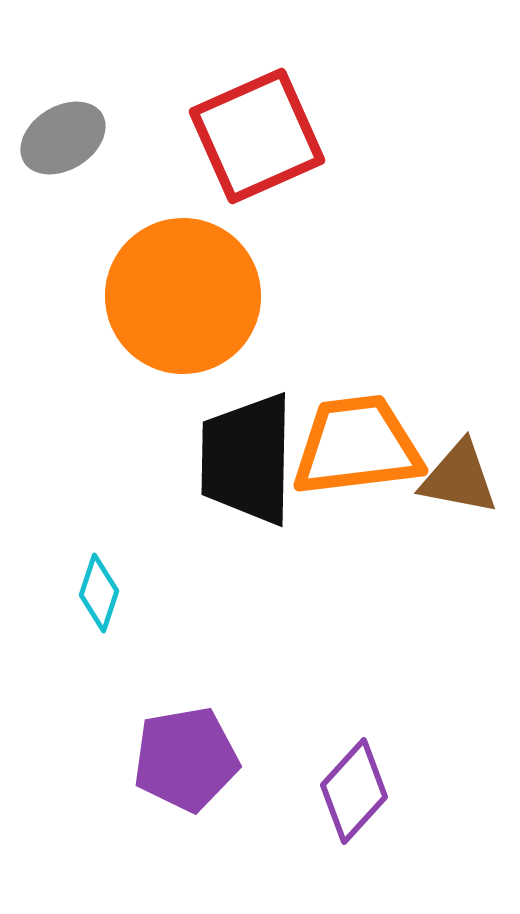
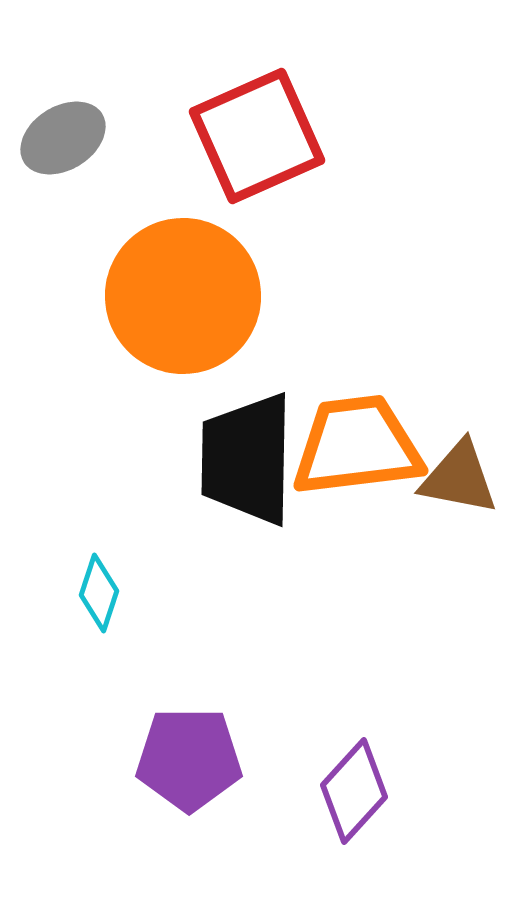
purple pentagon: moved 3 px right; rotated 10 degrees clockwise
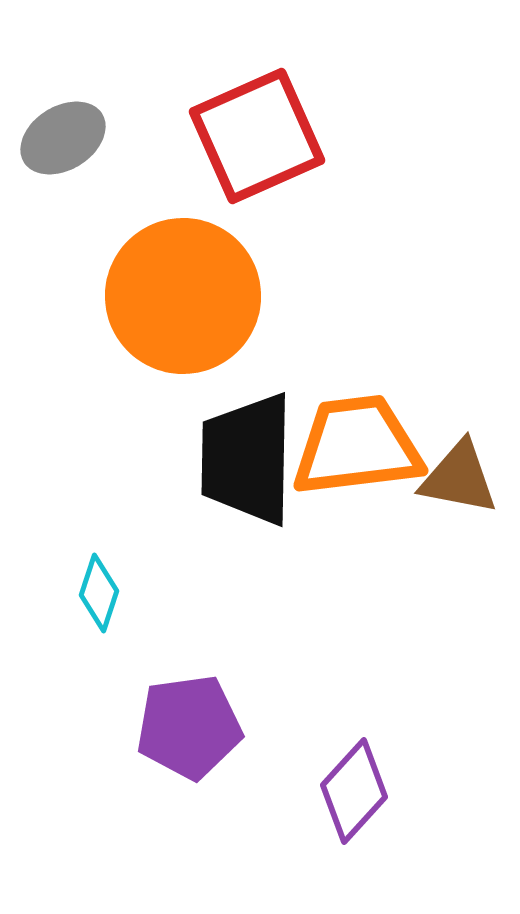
purple pentagon: moved 32 px up; rotated 8 degrees counterclockwise
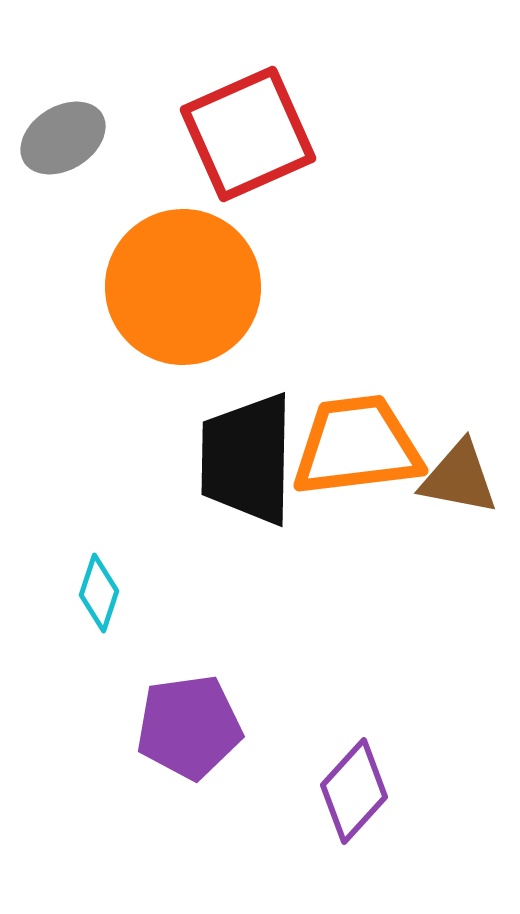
red square: moved 9 px left, 2 px up
orange circle: moved 9 px up
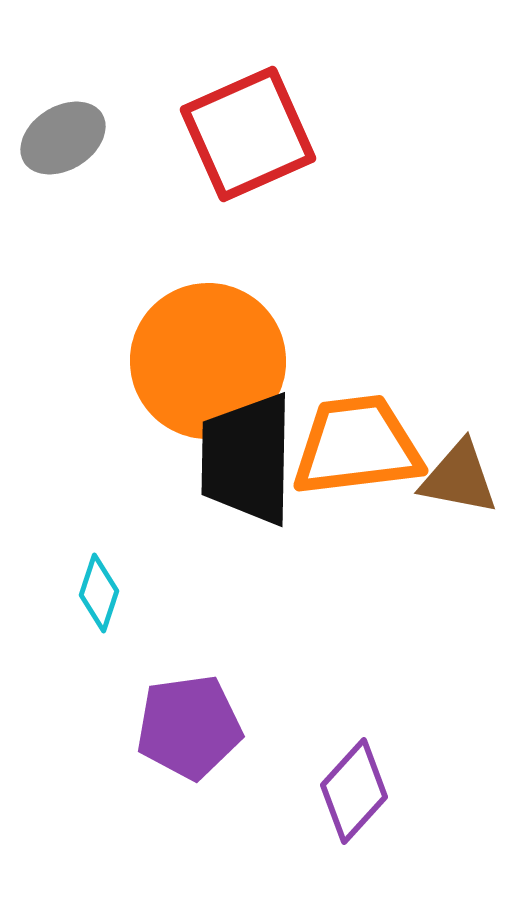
orange circle: moved 25 px right, 74 px down
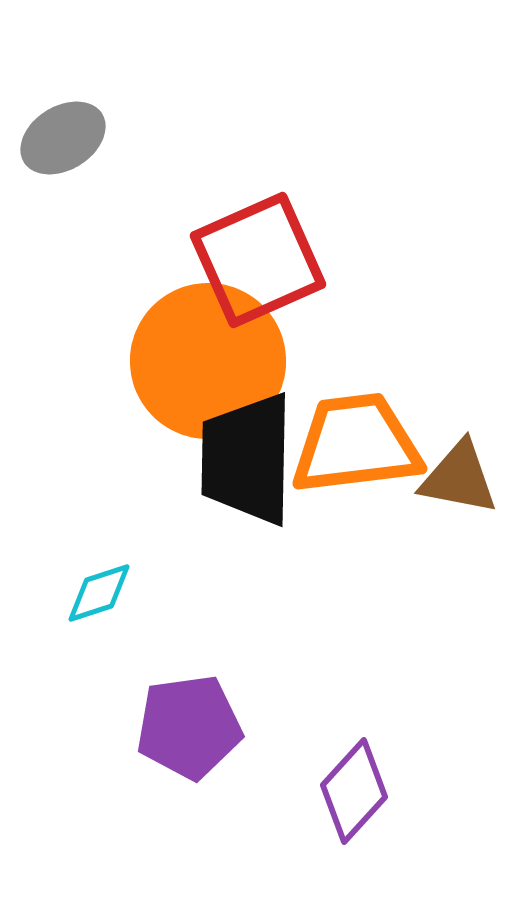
red square: moved 10 px right, 126 px down
orange trapezoid: moved 1 px left, 2 px up
cyan diamond: rotated 54 degrees clockwise
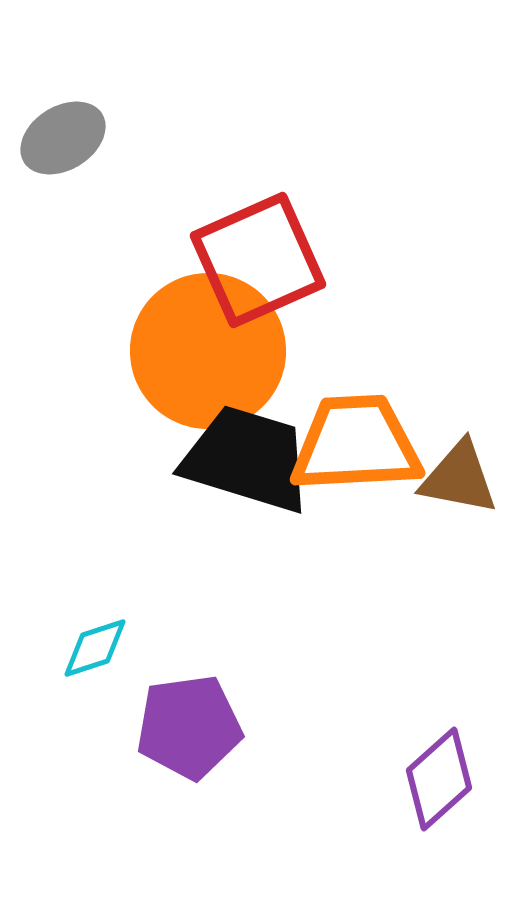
orange circle: moved 10 px up
orange trapezoid: rotated 4 degrees clockwise
black trapezoid: rotated 106 degrees clockwise
cyan diamond: moved 4 px left, 55 px down
purple diamond: moved 85 px right, 12 px up; rotated 6 degrees clockwise
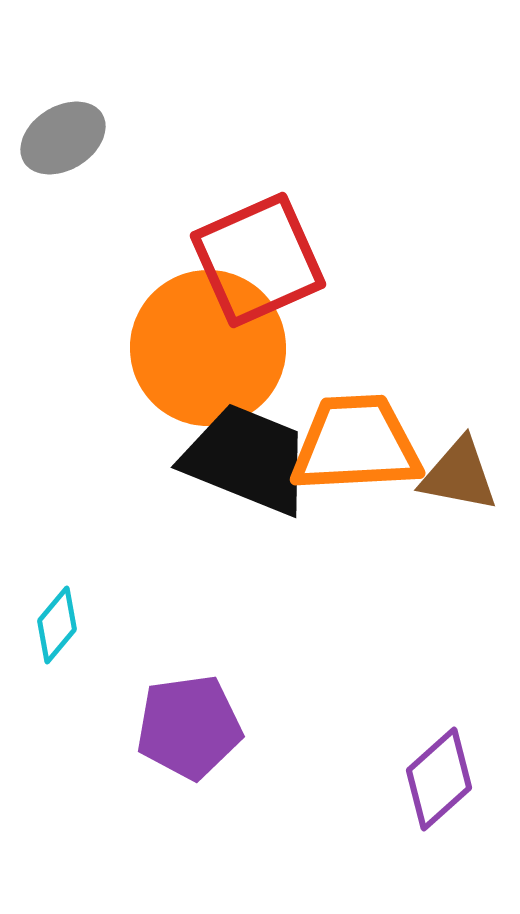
orange circle: moved 3 px up
black trapezoid: rotated 5 degrees clockwise
brown triangle: moved 3 px up
cyan diamond: moved 38 px left, 23 px up; rotated 32 degrees counterclockwise
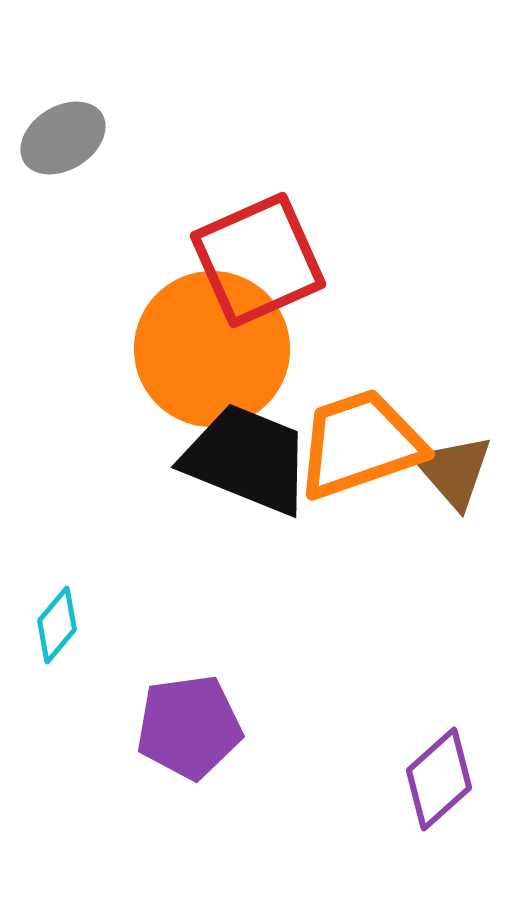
orange circle: moved 4 px right, 1 px down
orange trapezoid: moved 4 px right; rotated 16 degrees counterclockwise
brown triangle: moved 5 px left, 4 px up; rotated 38 degrees clockwise
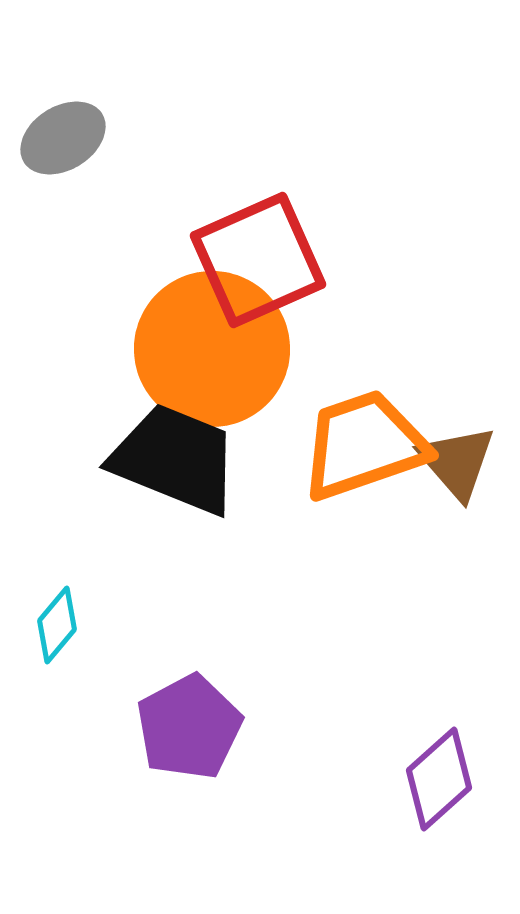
orange trapezoid: moved 4 px right, 1 px down
black trapezoid: moved 72 px left
brown triangle: moved 3 px right, 9 px up
purple pentagon: rotated 20 degrees counterclockwise
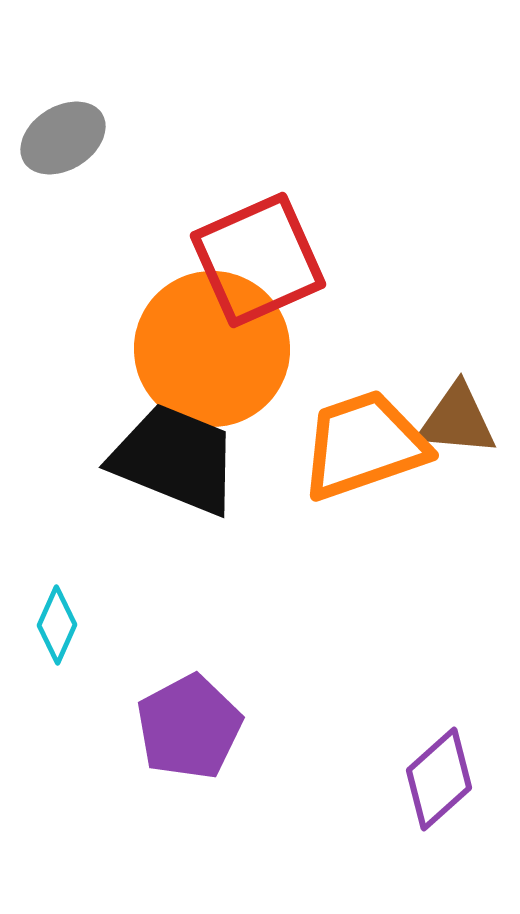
brown triangle: moved 42 px up; rotated 44 degrees counterclockwise
cyan diamond: rotated 16 degrees counterclockwise
